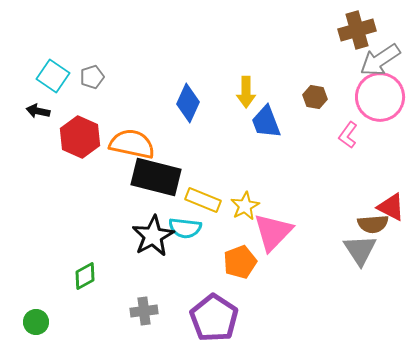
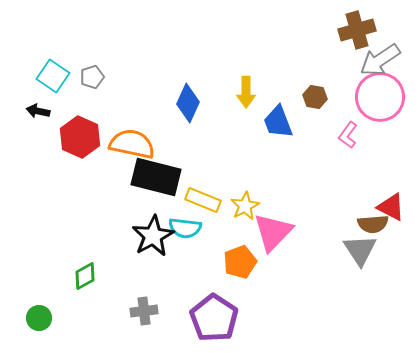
blue trapezoid: moved 12 px right
green circle: moved 3 px right, 4 px up
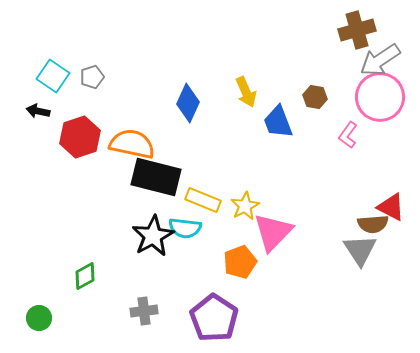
yellow arrow: rotated 24 degrees counterclockwise
red hexagon: rotated 18 degrees clockwise
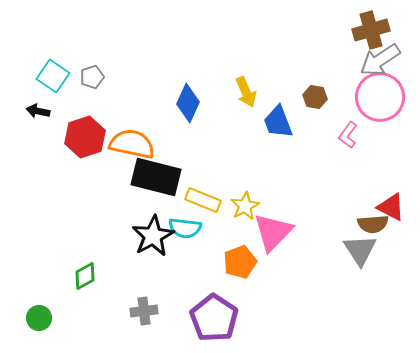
brown cross: moved 14 px right
red hexagon: moved 5 px right
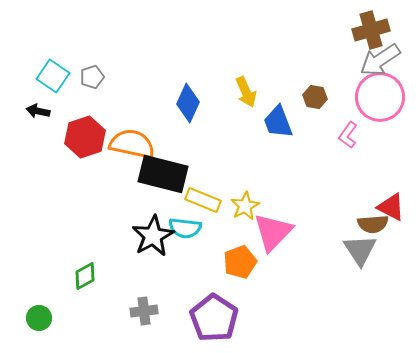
black rectangle: moved 7 px right, 3 px up
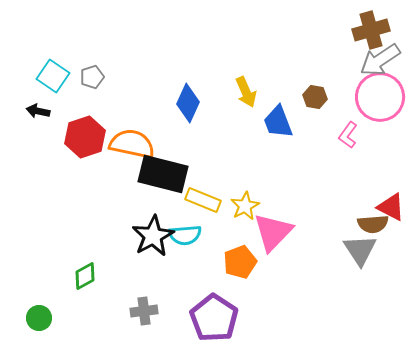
cyan semicircle: moved 7 px down; rotated 12 degrees counterclockwise
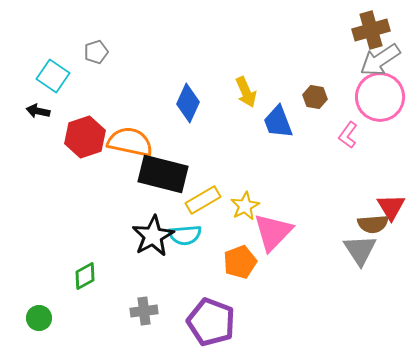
gray pentagon: moved 4 px right, 25 px up
orange semicircle: moved 2 px left, 2 px up
yellow rectangle: rotated 52 degrees counterclockwise
red triangle: rotated 32 degrees clockwise
purple pentagon: moved 3 px left, 4 px down; rotated 12 degrees counterclockwise
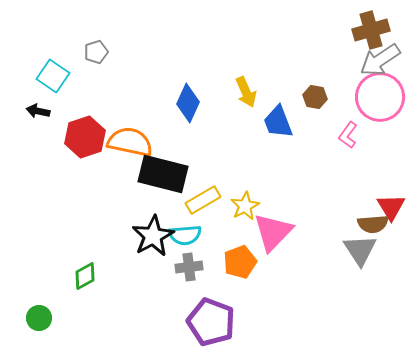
gray cross: moved 45 px right, 44 px up
